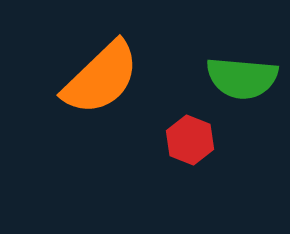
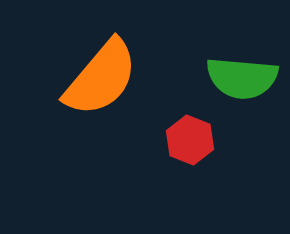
orange semicircle: rotated 6 degrees counterclockwise
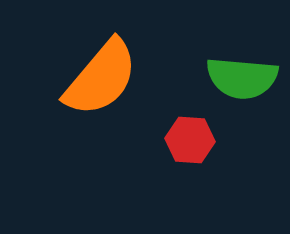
red hexagon: rotated 18 degrees counterclockwise
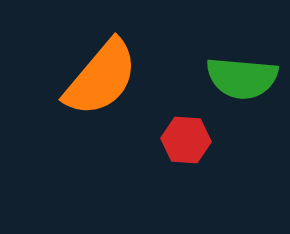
red hexagon: moved 4 px left
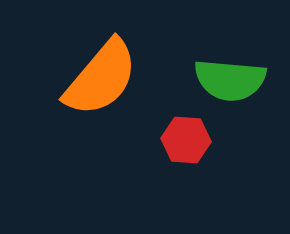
green semicircle: moved 12 px left, 2 px down
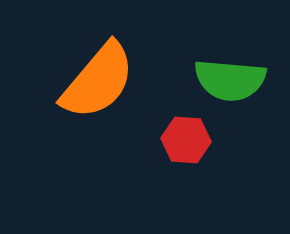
orange semicircle: moved 3 px left, 3 px down
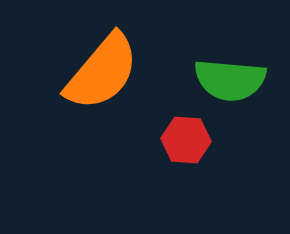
orange semicircle: moved 4 px right, 9 px up
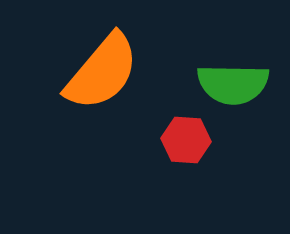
green semicircle: moved 3 px right, 4 px down; rotated 4 degrees counterclockwise
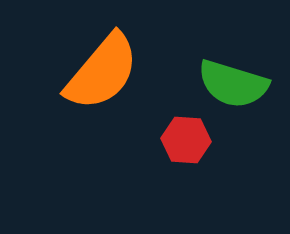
green semicircle: rotated 16 degrees clockwise
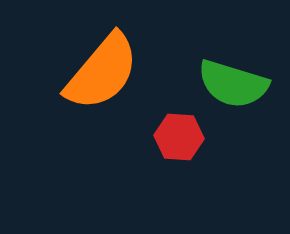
red hexagon: moved 7 px left, 3 px up
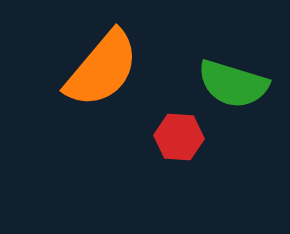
orange semicircle: moved 3 px up
